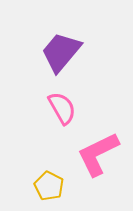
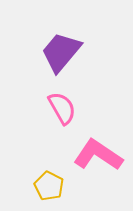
pink L-shape: moved 1 px down; rotated 60 degrees clockwise
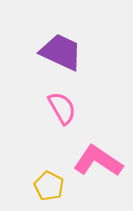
purple trapezoid: rotated 75 degrees clockwise
pink L-shape: moved 6 px down
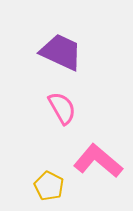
pink L-shape: rotated 6 degrees clockwise
